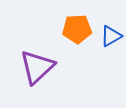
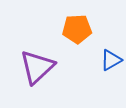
blue triangle: moved 24 px down
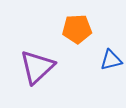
blue triangle: rotated 15 degrees clockwise
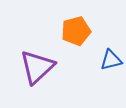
orange pentagon: moved 1 px left, 2 px down; rotated 12 degrees counterclockwise
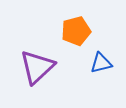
blue triangle: moved 10 px left, 3 px down
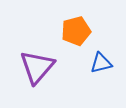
purple triangle: rotated 6 degrees counterclockwise
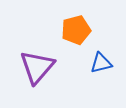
orange pentagon: moved 1 px up
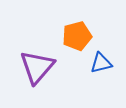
orange pentagon: moved 1 px right, 6 px down
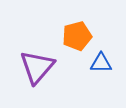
blue triangle: rotated 15 degrees clockwise
